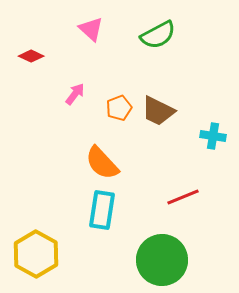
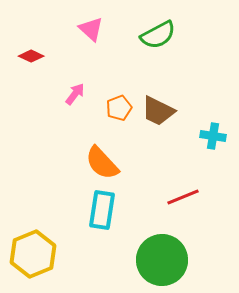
yellow hexagon: moved 3 px left; rotated 9 degrees clockwise
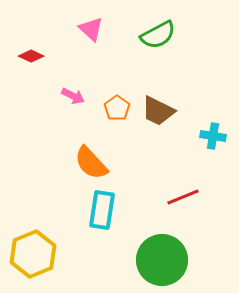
pink arrow: moved 2 px left, 2 px down; rotated 80 degrees clockwise
orange pentagon: moved 2 px left; rotated 15 degrees counterclockwise
orange semicircle: moved 11 px left
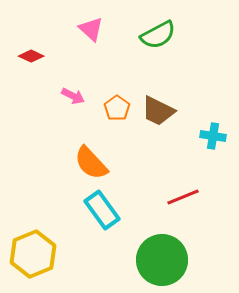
cyan rectangle: rotated 45 degrees counterclockwise
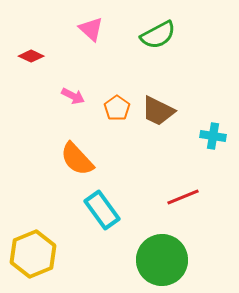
orange semicircle: moved 14 px left, 4 px up
